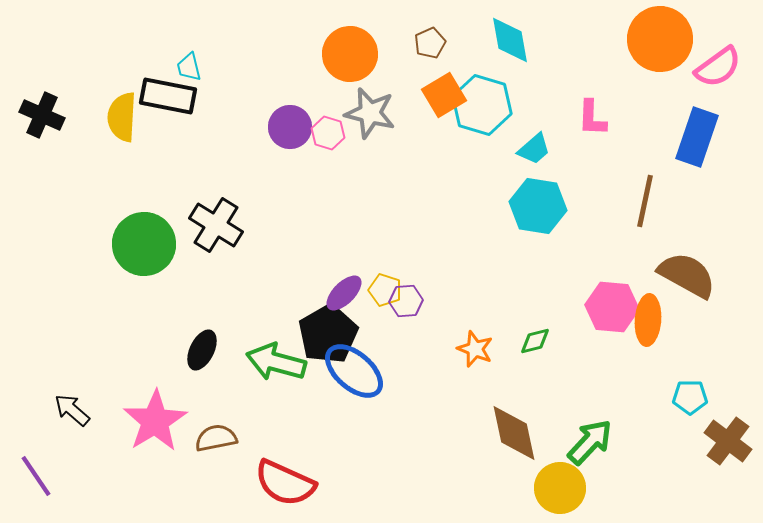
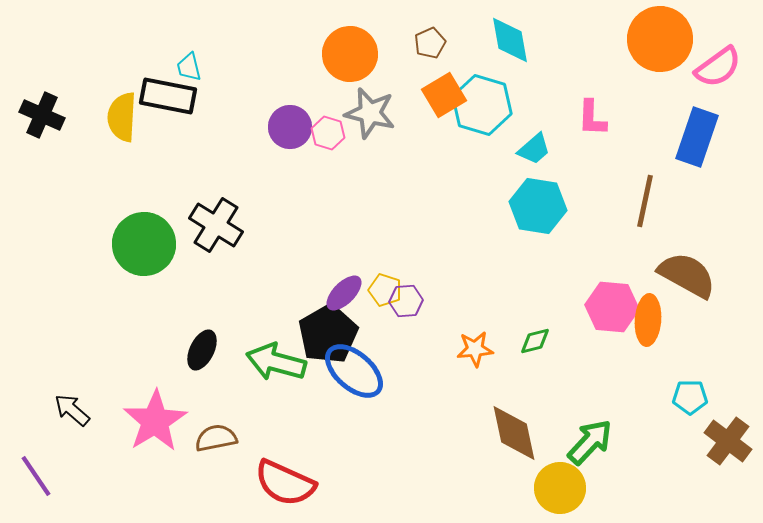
orange star at (475, 349): rotated 27 degrees counterclockwise
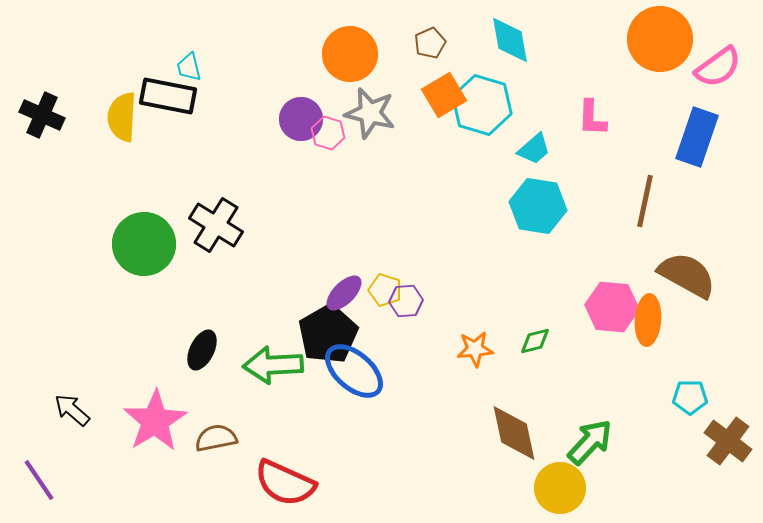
purple circle at (290, 127): moved 11 px right, 8 px up
green arrow at (276, 362): moved 3 px left, 3 px down; rotated 18 degrees counterclockwise
purple line at (36, 476): moved 3 px right, 4 px down
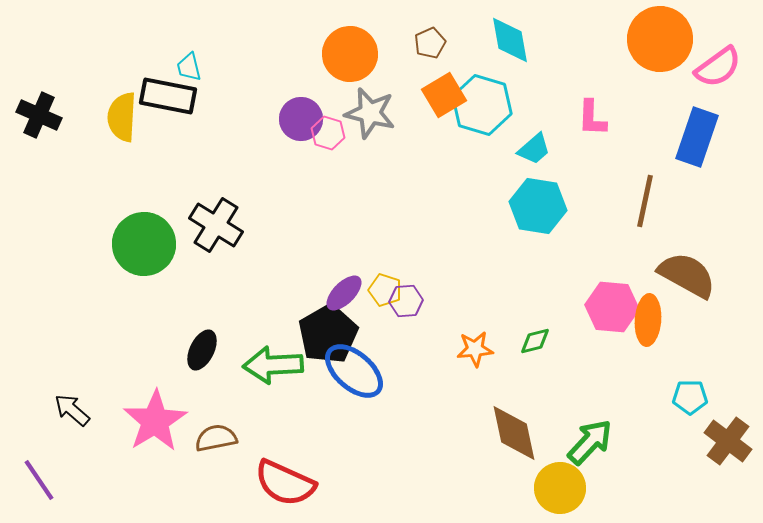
black cross at (42, 115): moved 3 px left
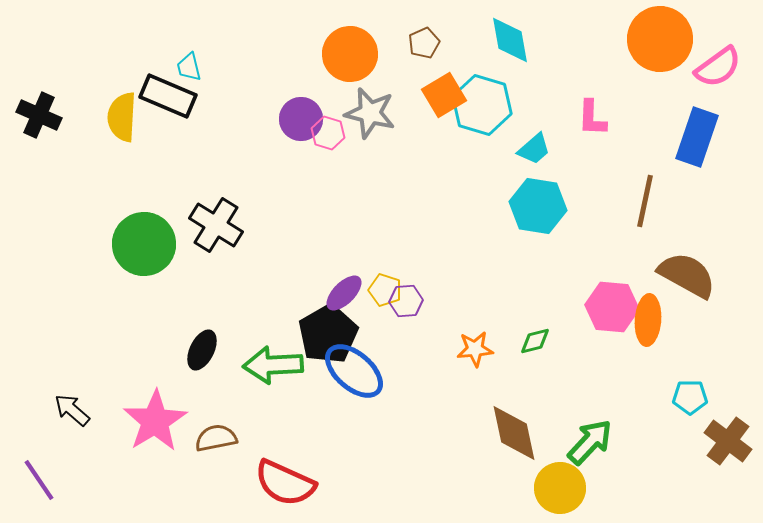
brown pentagon at (430, 43): moved 6 px left
black rectangle at (168, 96): rotated 12 degrees clockwise
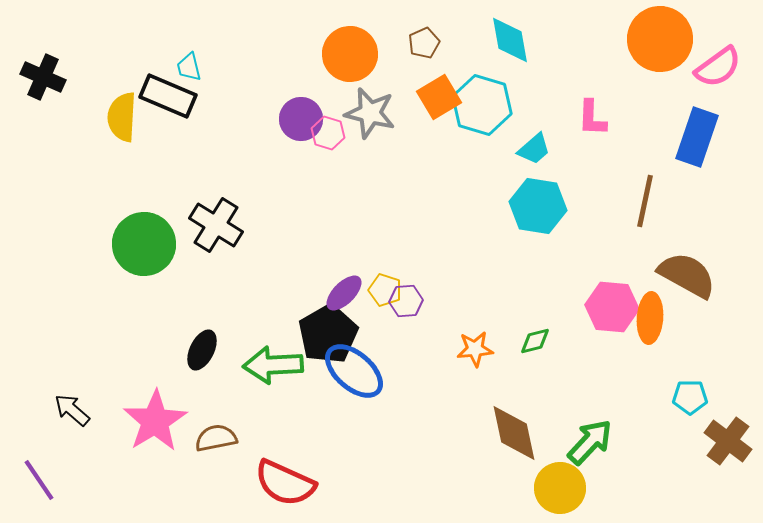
orange square at (444, 95): moved 5 px left, 2 px down
black cross at (39, 115): moved 4 px right, 38 px up
orange ellipse at (648, 320): moved 2 px right, 2 px up
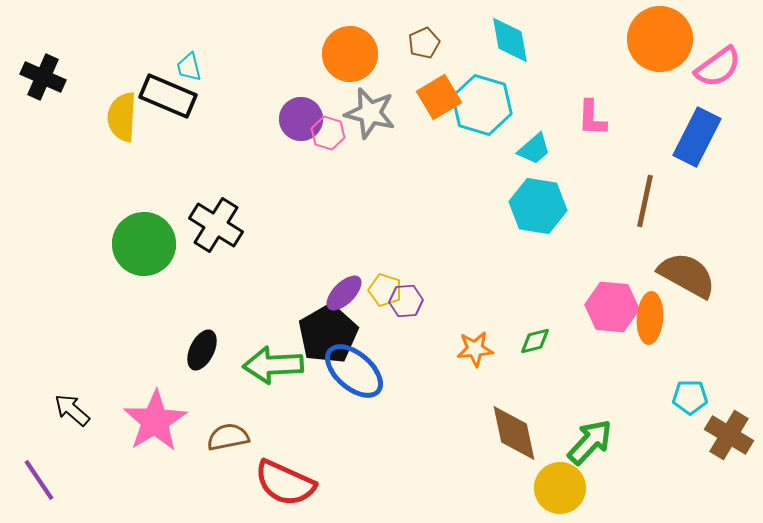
blue rectangle at (697, 137): rotated 8 degrees clockwise
brown semicircle at (216, 438): moved 12 px right, 1 px up
brown cross at (728, 441): moved 1 px right, 6 px up; rotated 6 degrees counterclockwise
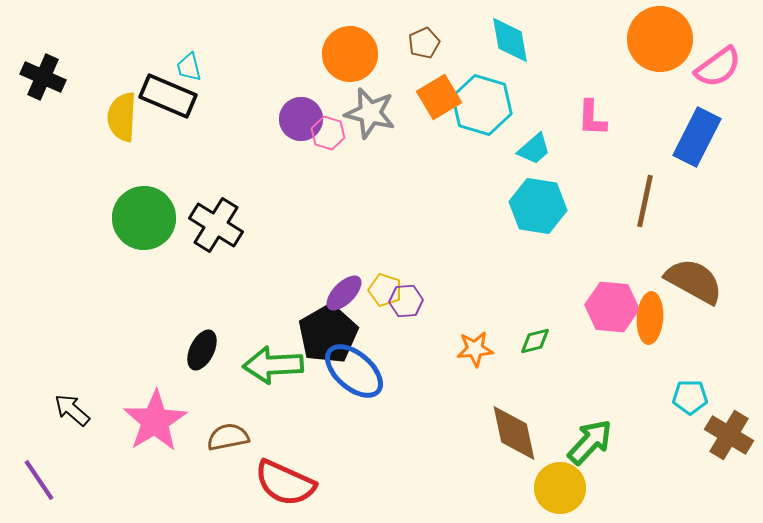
green circle at (144, 244): moved 26 px up
brown semicircle at (687, 275): moved 7 px right, 6 px down
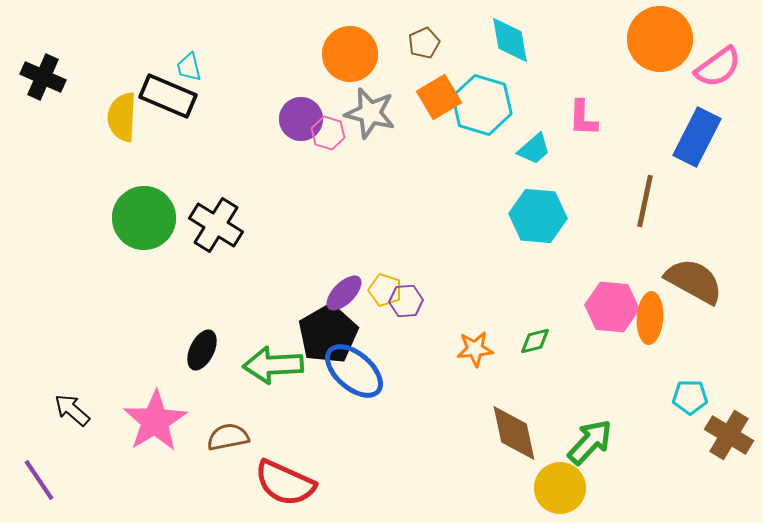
pink L-shape at (592, 118): moved 9 px left
cyan hexagon at (538, 206): moved 10 px down; rotated 4 degrees counterclockwise
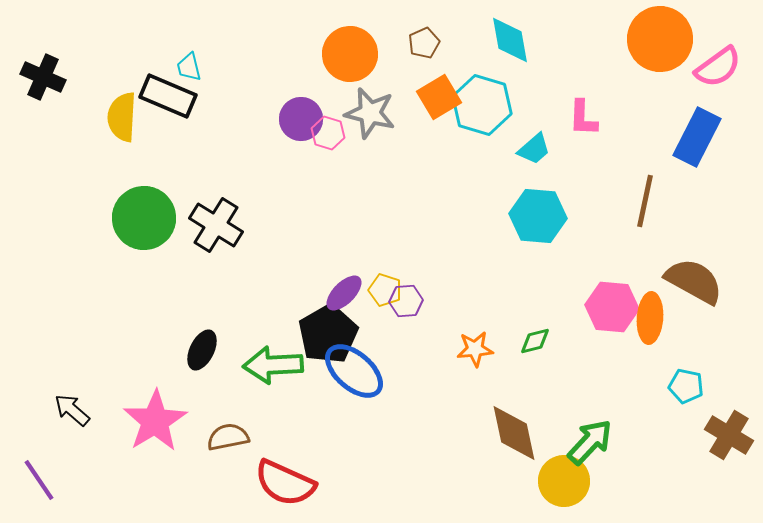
cyan pentagon at (690, 397): moved 4 px left, 11 px up; rotated 12 degrees clockwise
yellow circle at (560, 488): moved 4 px right, 7 px up
